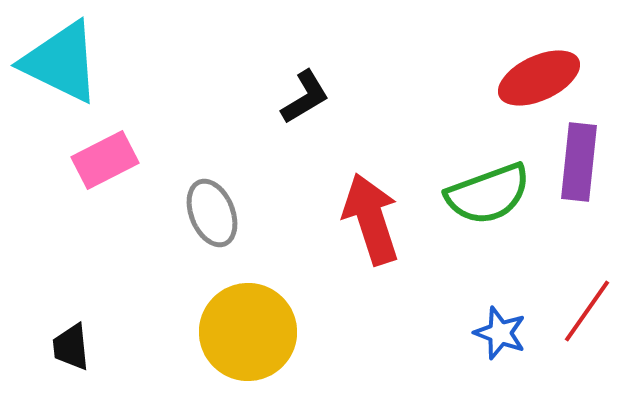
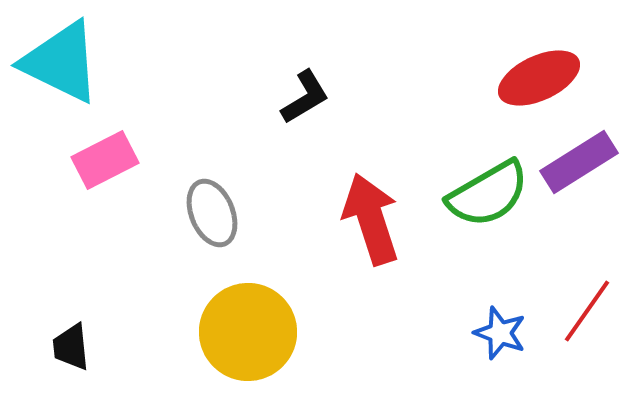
purple rectangle: rotated 52 degrees clockwise
green semicircle: rotated 10 degrees counterclockwise
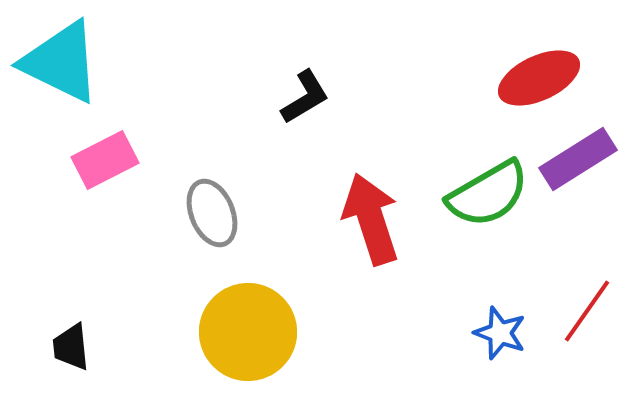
purple rectangle: moved 1 px left, 3 px up
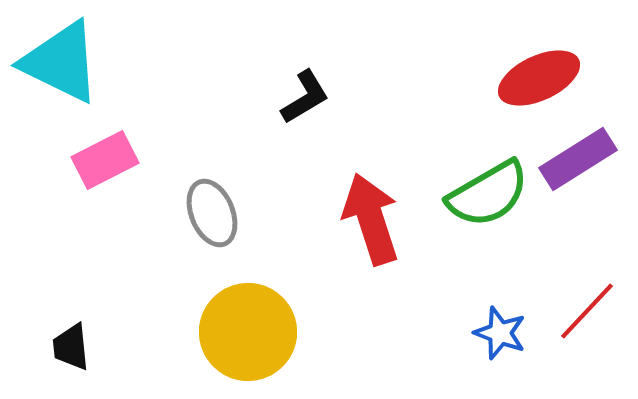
red line: rotated 8 degrees clockwise
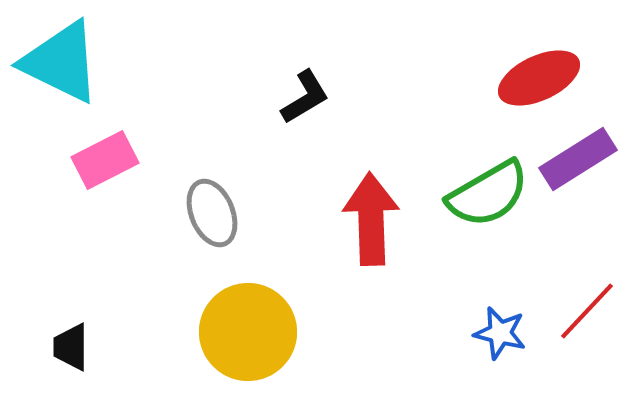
red arrow: rotated 16 degrees clockwise
blue star: rotated 6 degrees counterclockwise
black trapezoid: rotated 6 degrees clockwise
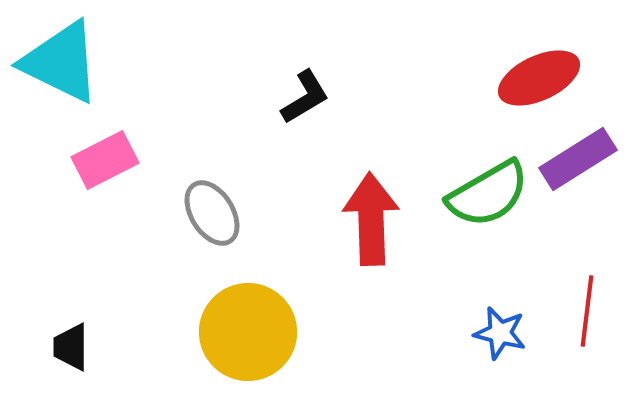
gray ellipse: rotated 10 degrees counterclockwise
red line: rotated 36 degrees counterclockwise
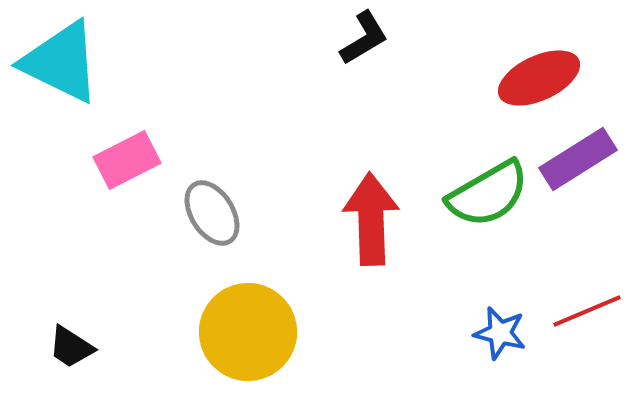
black L-shape: moved 59 px right, 59 px up
pink rectangle: moved 22 px right
red line: rotated 60 degrees clockwise
black trapezoid: rotated 57 degrees counterclockwise
